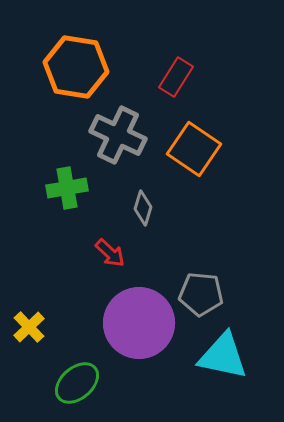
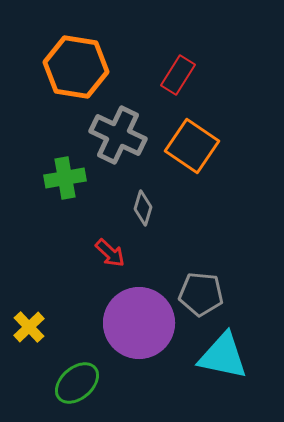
red rectangle: moved 2 px right, 2 px up
orange square: moved 2 px left, 3 px up
green cross: moved 2 px left, 10 px up
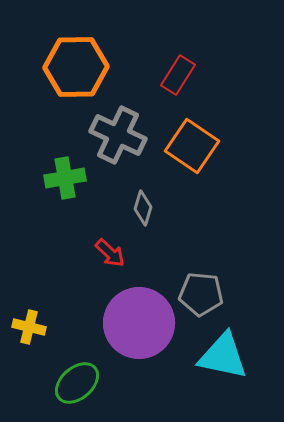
orange hexagon: rotated 10 degrees counterclockwise
yellow cross: rotated 32 degrees counterclockwise
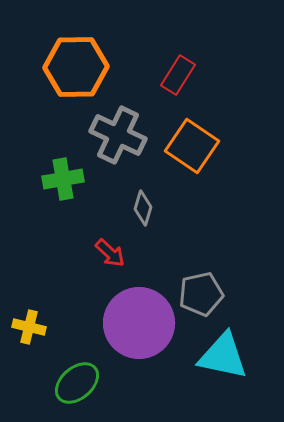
green cross: moved 2 px left, 1 px down
gray pentagon: rotated 18 degrees counterclockwise
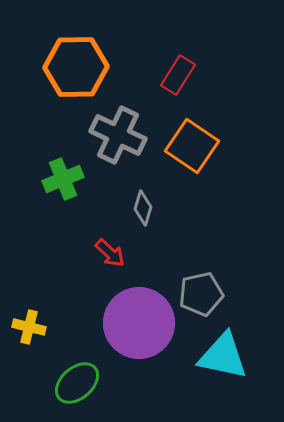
green cross: rotated 12 degrees counterclockwise
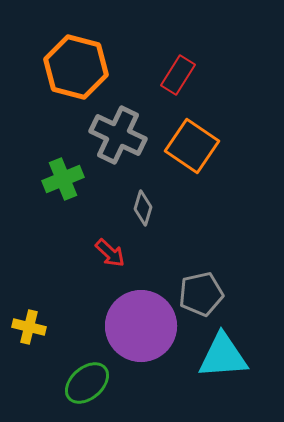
orange hexagon: rotated 16 degrees clockwise
purple circle: moved 2 px right, 3 px down
cyan triangle: rotated 16 degrees counterclockwise
green ellipse: moved 10 px right
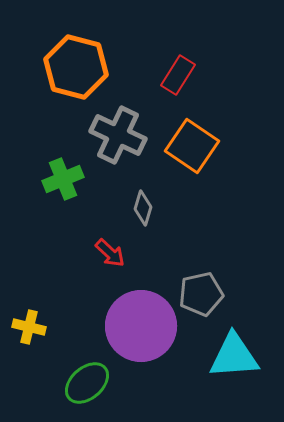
cyan triangle: moved 11 px right
